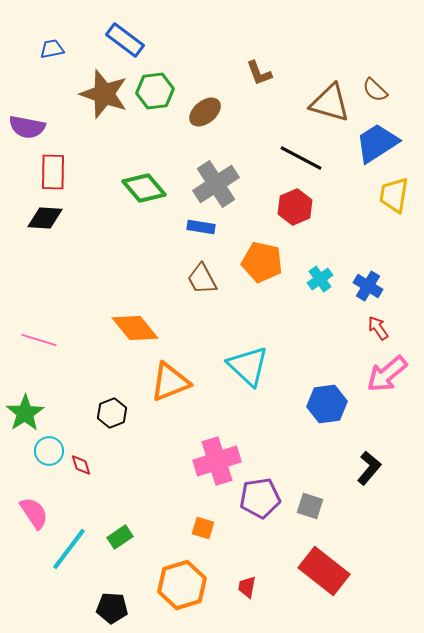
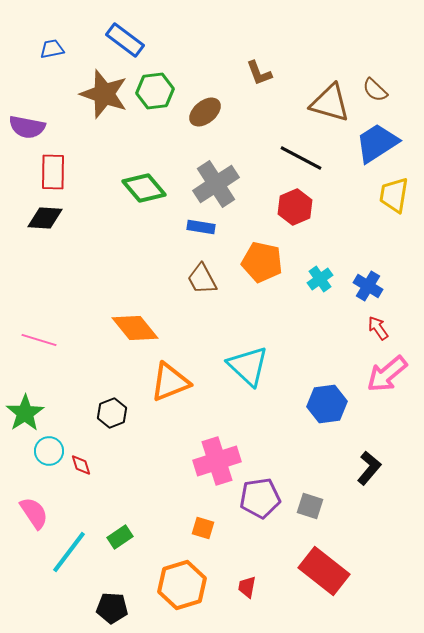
cyan line at (69, 549): moved 3 px down
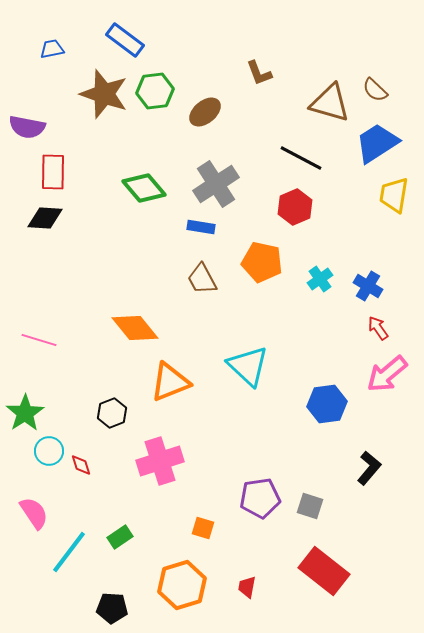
pink cross at (217, 461): moved 57 px left
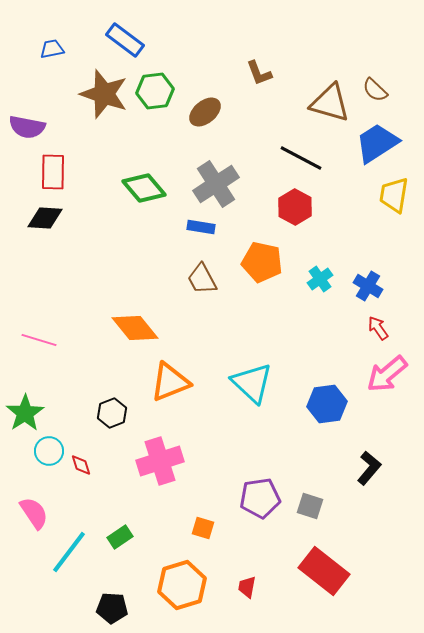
red hexagon at (295, 207): rotated 8 degrees counterclockwise
cyan triangle at (248, 366): moved 4 px right, 17 px down
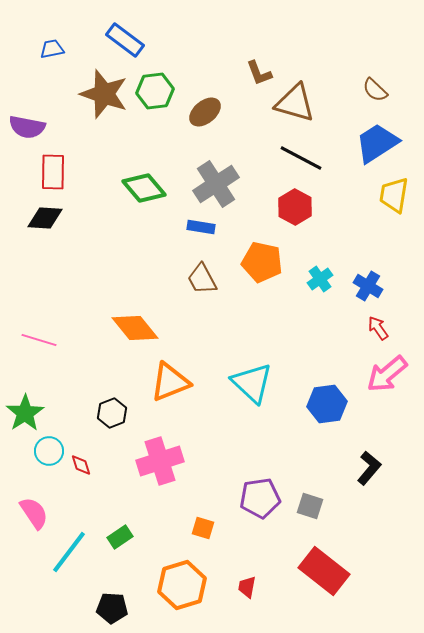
brown triangle at (330, 103): moved 35 px left
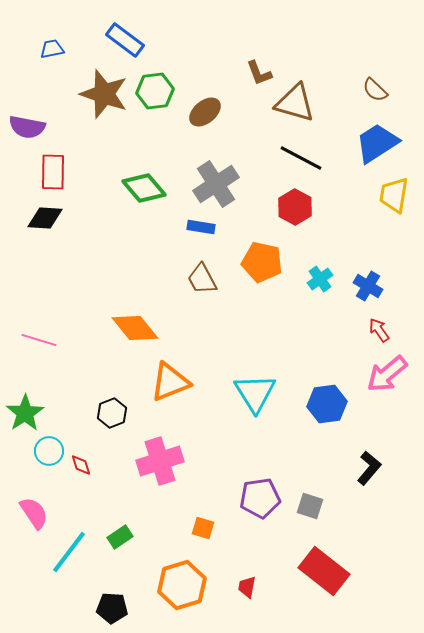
red arrow at (378, 328): moved 1 px right, 2 px down
cyan triangle at (252, 383): moved 3 px right, 10 px down; rotated 15 degrees clockwise
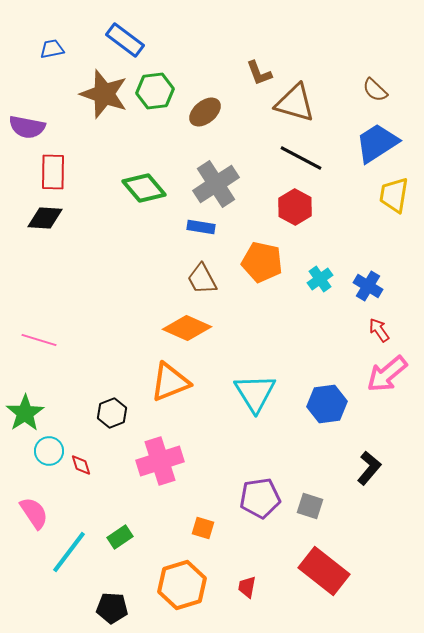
orange diamond at (135, 328): moved 52 px right; rotated 27 degrees counterclockwise
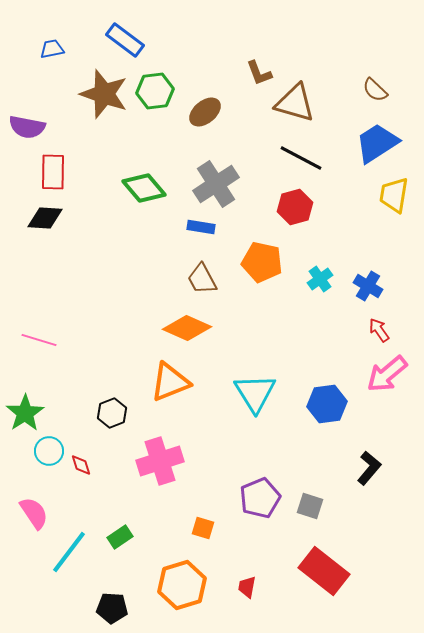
red hexagon at (295, 207): rotated 16 degrees clockwise
purple pentagon at (260, 498): rotated 15 degrees counterclockwise
